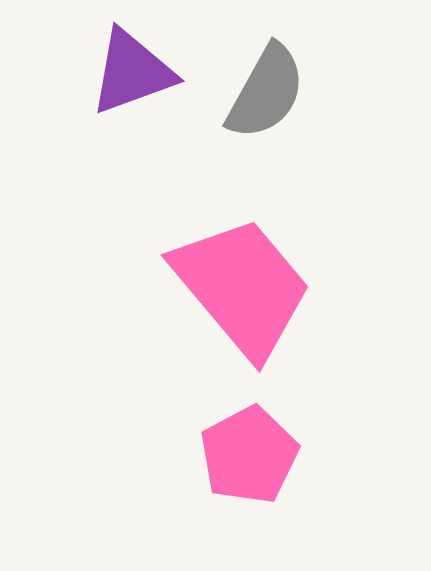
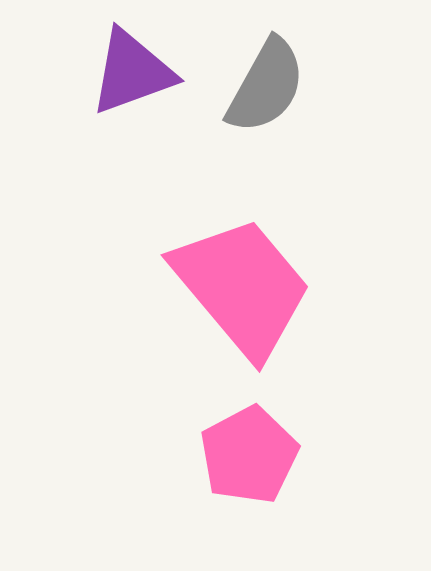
gray semicircle: moved 6 px up
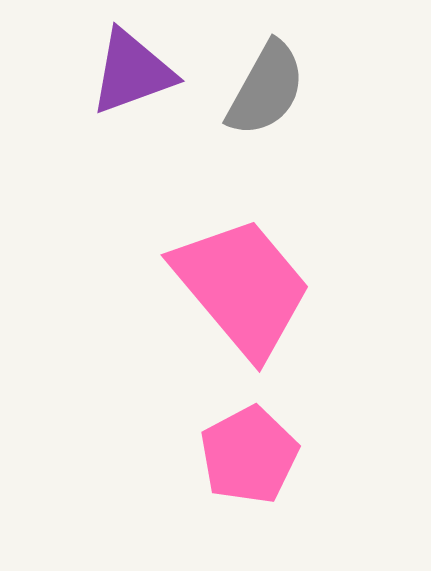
gray semicircle: moved 3 px down
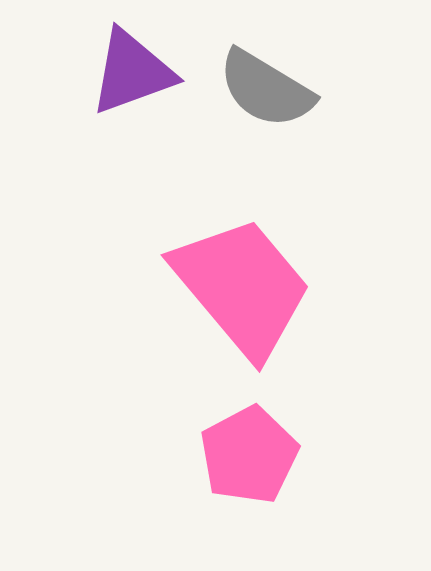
gray semicircle: rotated 92 degrees clockwise
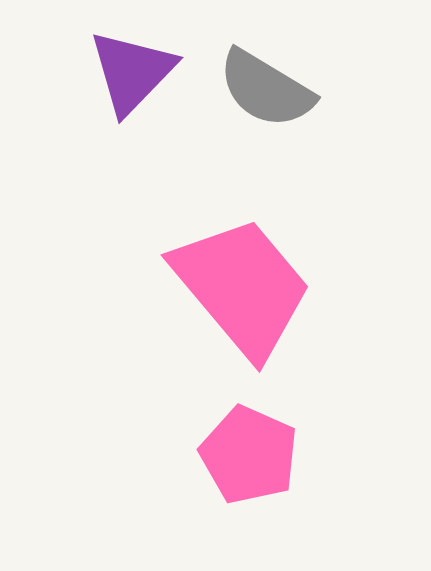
purple triangle: rotated 26 degrees counterclockwise
pink pentagon: rotated 20 degrees counterclockwise
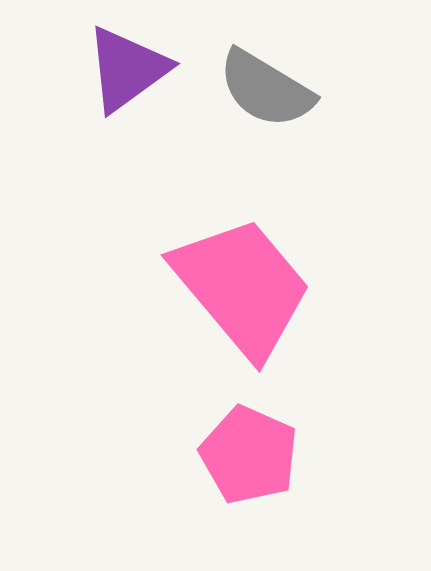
purple triangle: moved 5 px left, 3 px up; rotated 10 degrees clockwise
